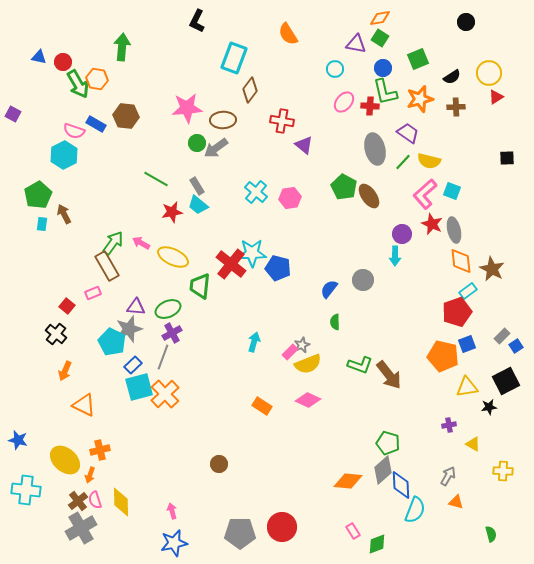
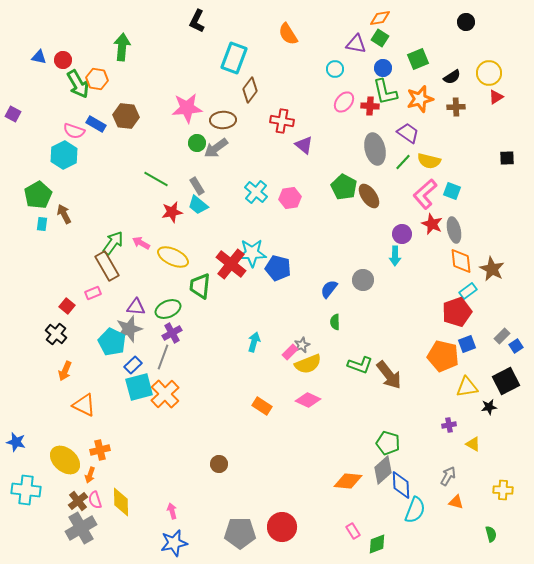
red circle at (63, 62): moved 2 px up
blue star at (18, 440): moved 2 px left, 2 px down
yellow cross at (503, 471): moved 19 px down
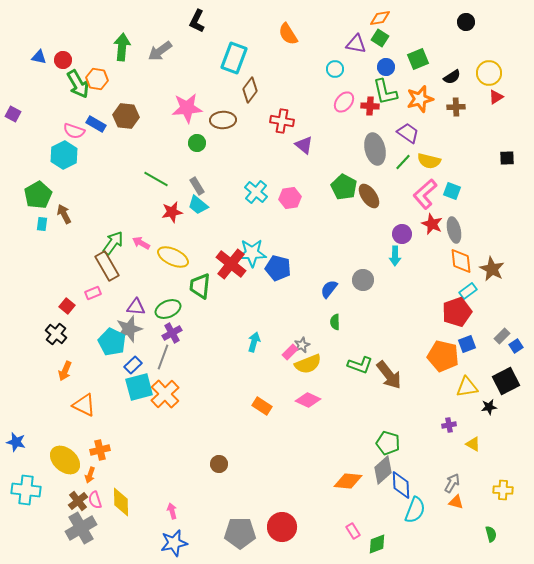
blue circle at (383, 68): moved 3 px right, 1 px up
gray arrow at (216, 148): moved 56 px left, 97 px up
gray arrow at (448, 476): moved 4 px right, 7 px down
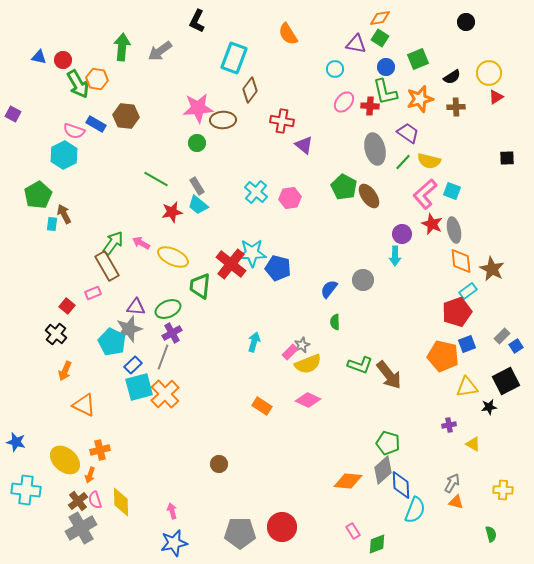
pink star at (187, 108): moved 11 px right
cyan rectangle at (42, 224): moved 10 px right
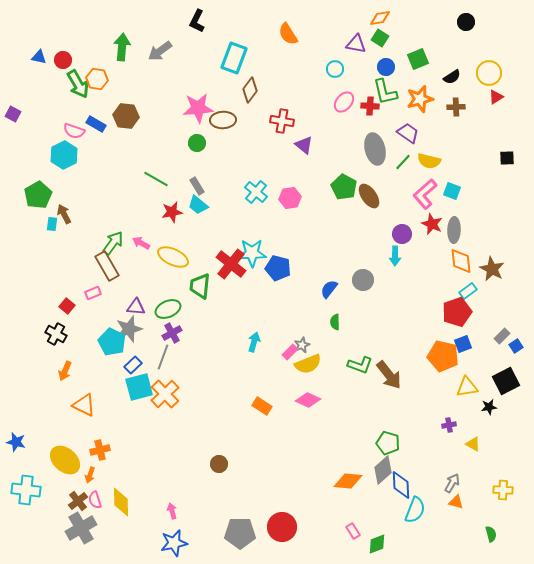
gray ellipse at (454, 230): rotated 15 degrees clockwise
black cross at (56, 334): rotated 10 degrees counterclockwise
blue square at (467, 344): moved 4 px left
